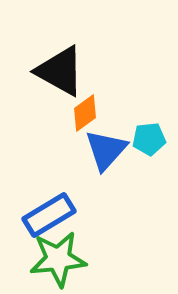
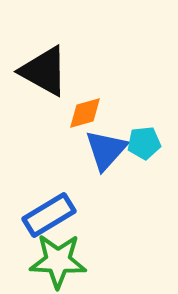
black triangle: moved 16 px left
orange diamond: rotated 21 degrees clockwise
cyan pentagon: moved 5 px left, 4 px down
green star: moved 2 px down; rotated 8 degrees clockwise
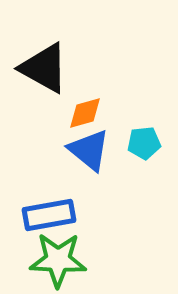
black triangle: moved 3 px up
blue triangle: moved 17 px left; rotated 33 degrees counterclockwise
blue rectangle: rotated 21 degrees clockwise
green star: moved 1 px up
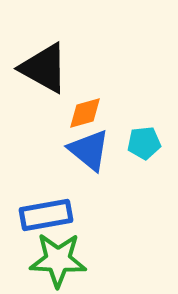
blue rectangle: moved 3 px left
